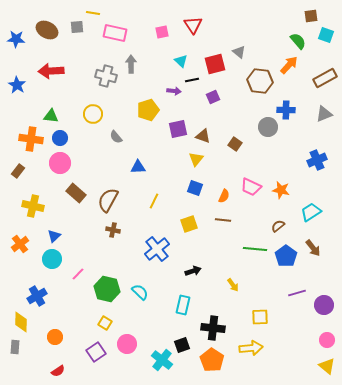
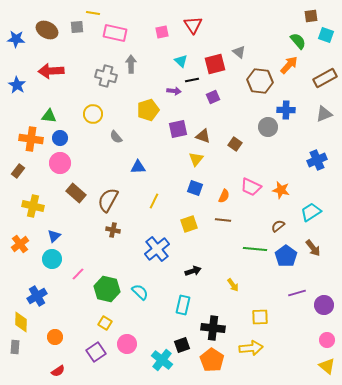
green triangle at (51, 116): moved 2 px left
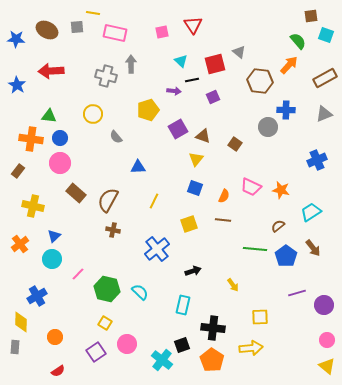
purple square at (178, 129): rotated 18 degrees counterclockwise
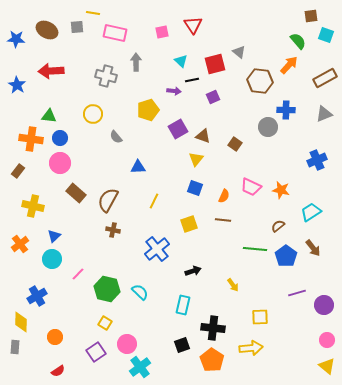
gray arrow at (131, 64): moved 5 px right, 2 px up
cyan cross at (162, 360): moved 22 px left, 7 px down; rotated 15 degrees clockwise
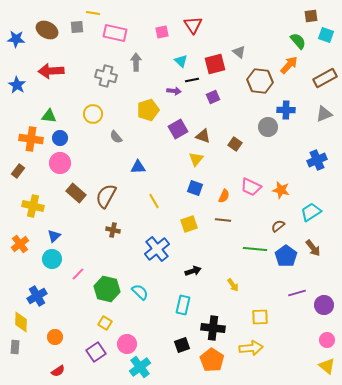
brown semicircle at (108, 200): moved 2 px left, 4 px up
yellow line at (154, 201): rotated 56 degrees counterclockwise
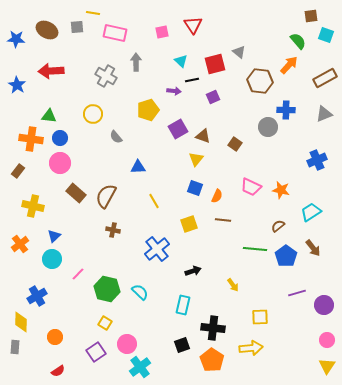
gray cross at (106, 76): rotated 15 degrees clockwise
orange semicircle at (224, 196): moved 7 px left
yellow triangle at (327, 366): rotated 24 degrees clockwise
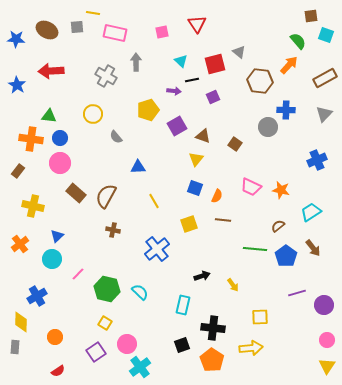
red triangle at (193, 25): moved 4 px right, 1 px up
gray triangle at (324, 114): rotated 24 degrees counterclockwise
purple square at (178, 129): moved 1 px left, 3 px up
blue triangle at (54, 236): moved 3 px right
black arrow at (193, 271): moved 9 px right, 5 px down
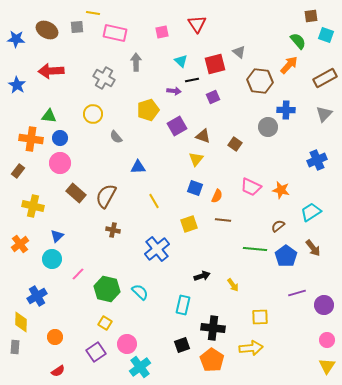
gray cross at (106, 76): moved 2 px left, 2 px down
